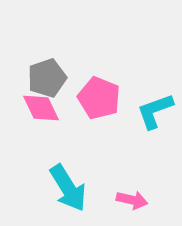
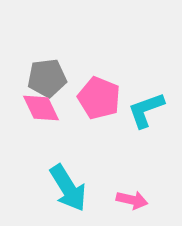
gray pentagon: rotated 12 degrees clockwise
cyan L-shape: moved 9 px left, 1 px up
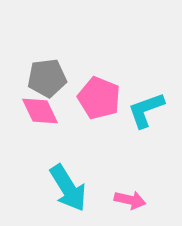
pink diamond: moved 1 px left, 3 px down
pink arrow: moved 2 px left
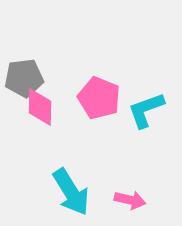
gray pentagon: moved 23 px left
pink diamond: moved 4 px up; rotated 27 degrees clockwise
cyan arrow: moved 3 px right, 4 px down
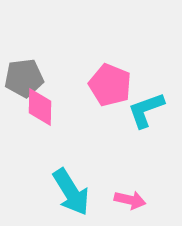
pink pentagon: moved 11 px right, 13 px up
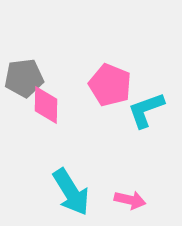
pink diamond: moved 6 px right, 2 px up
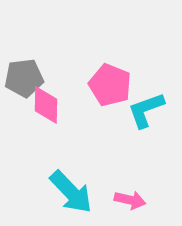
cyan arrow: rotated 12 degrees counterclockwise
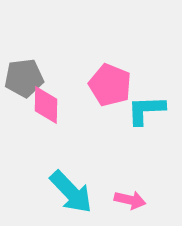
cyan L-shape: rotated 18 degrees clockwise
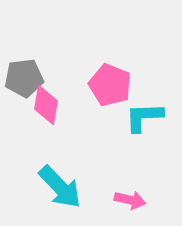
pink diamond: rotated 9 degrees clockwise
cyan L-shape: moved 2 px left, 7 px down
cyan arrow: moved 11 px left, 5 px up
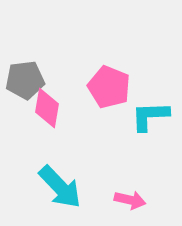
gray pentagon: moved 1 px right, 2 px down
pink pentagon: moved 1 px left, 2 px down
pink diamond: moved 1 px right, 3 px down
cyan L-shape: moved 6 px right, 1 px up
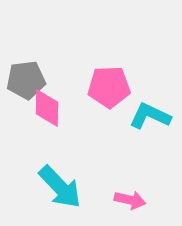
gray pentagon: moved 1 px right
pink pentagon: rotated 24 degrees counterclockwise
pink diamond: rotated 9 degrees counterclockwise
cyan L-shape: rotated 27 degrees clockwise
